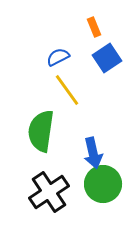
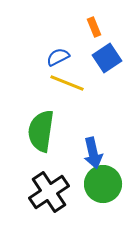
yellow line: moved 7 px up; rotated 32 degrees counterclockwise
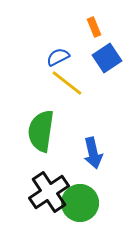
yellow line: rotated 16 degrees clockwise
green circle: moved 23 px left, 19 px down
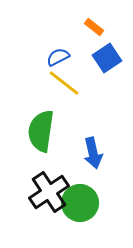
orange rectangle: rotated 30 degrees counterclockwise
yellow line: moved 3 px left
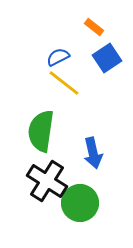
black cross: moved 2 px left, 11 px up; rotated 24 degrees counterclockwise
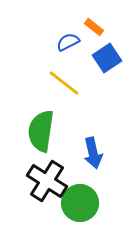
blue semicircle: moved 10 px right, 15 px up
